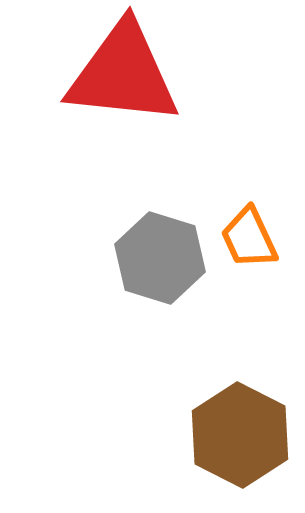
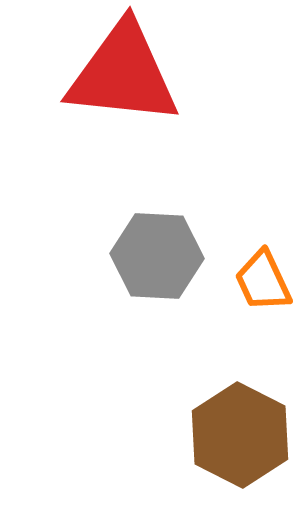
orange trapezoid: moved 14 px right, 43 px down
gray hexagon: moved 3 px left, 2 px up; rotated 14 degrees counterclockwise
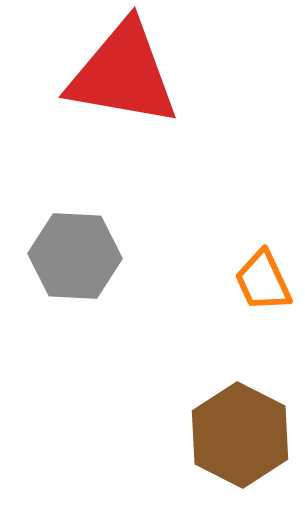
red triangle: rotated 4 degrees clockwise
gray hexagon: moved 82 px left
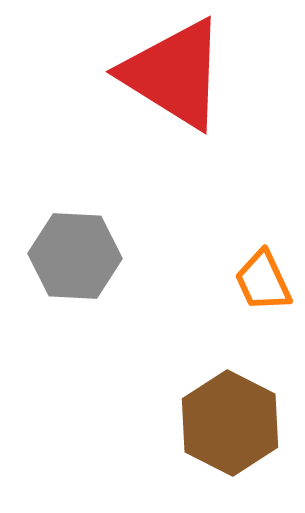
red triangle: moved 51 px right; rotated 22 degrees clockwise
brown hexagon: moved 10 px left, 12 px up
